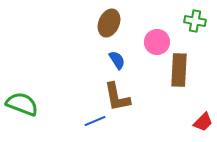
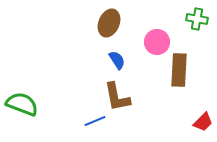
green cross: moved 2 px right, 2 px up
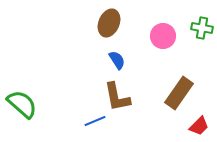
green cross: moved 5 px right, 9 px down
pink circle: moved 6 px right, 6 px up
brown rectangle: moved 23 px down; rotated 32 degrees clockwise
green semicircle: rotated 20 degrees clockwise
red trapezoid: moved 4 px left, 4 px down
